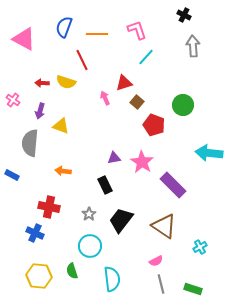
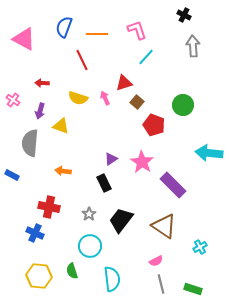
yellow semicircle: moved 12 px right, 16 px down
purple triangle: moved 3 px left, 1 px down; rotated 24 degrees counterclockwise
black rectangle: moved 1 px left, 2 px up
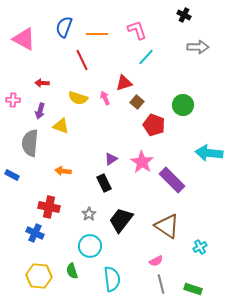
gray arrow: moved 5 px right, 1 px down; rotated 95 degrees clockwise
pink cross: rotated 32 degrees counterclockwise
purple rectangle: moved 1 px left, 5 px up
brown triangle: moved 3 px right
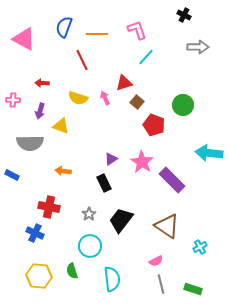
gray semicircle: rotated 96 degrees counterclockwise
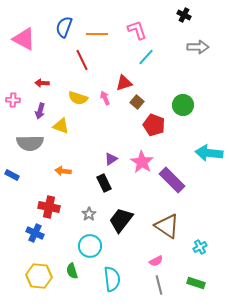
gray line: moved 2 px left, 1 px down
green rectangle: moved 3 px right, 6 px up
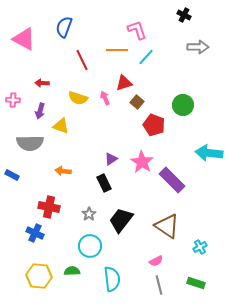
orange line: moved 20 px right, 16 px down
green semicircle: rotated 105 degrees clockwise
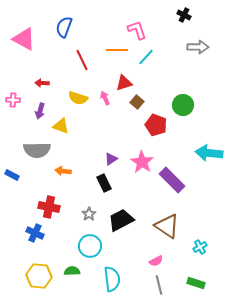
red pentagon: moved 2 px right
gray semicircle: moved 7 px right, 7 px down
black trapezoid: rotated 24 degrees clockwise
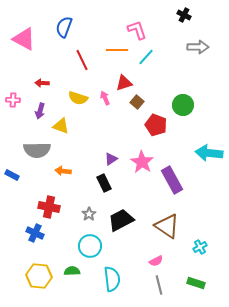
purple rectangle: rotated 16 degrees clockwise
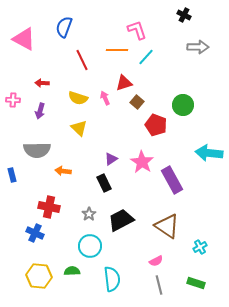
yellow triangle: moved 18 px right, 2 px down; rotated 24 degrees clockwise
blue rectangle: rotated 48 degrees clockwise
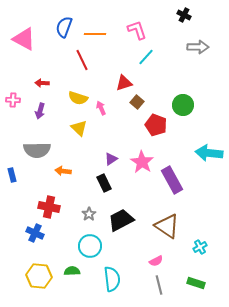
orange line: moved 22 px left, 16 px up
pink arrow: moved 4 px left, 10 px down
